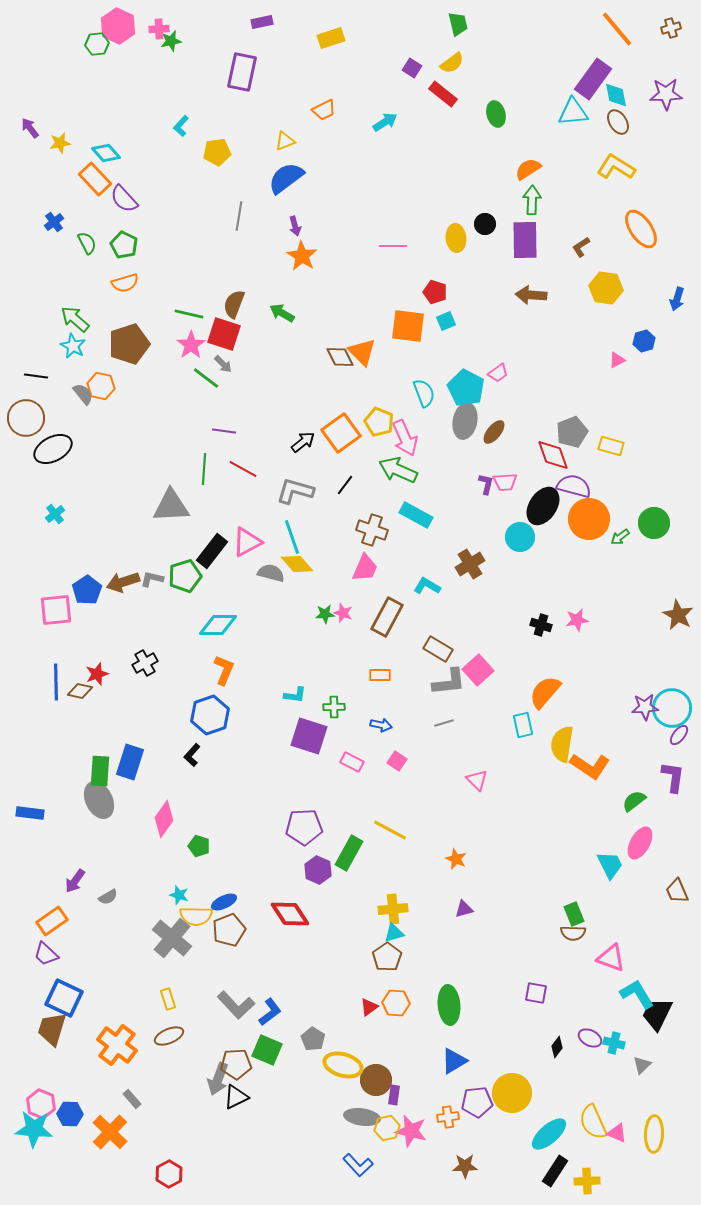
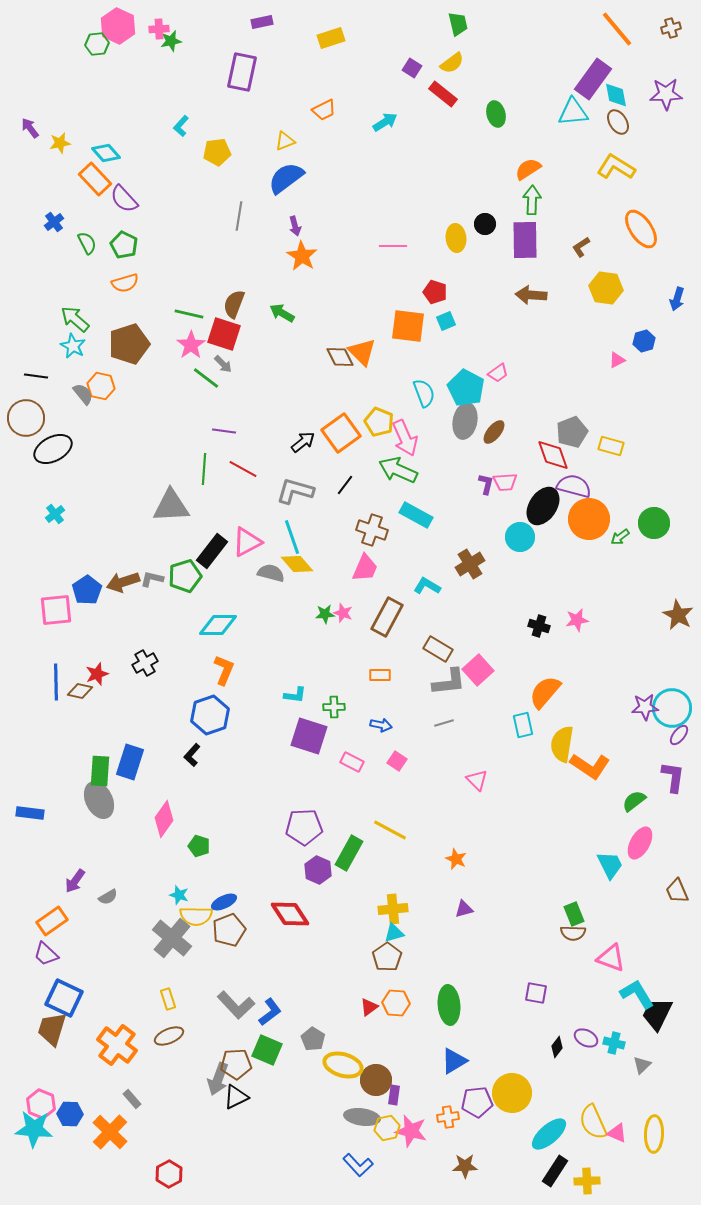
black cross at (541, 625): moved 2 px left, 1 px down
purple ellipse at (590, 1038): moved 4 px left
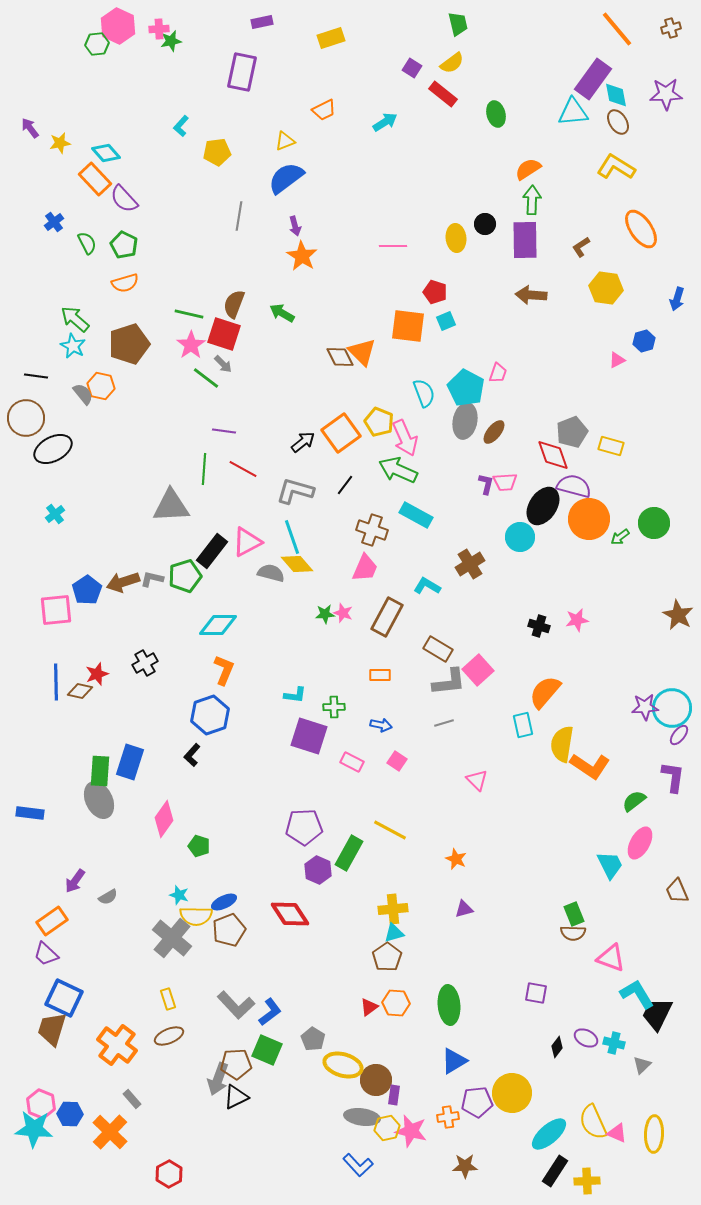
pink trapezoid at (498, 373): rotated 35 degrees counterclockwise
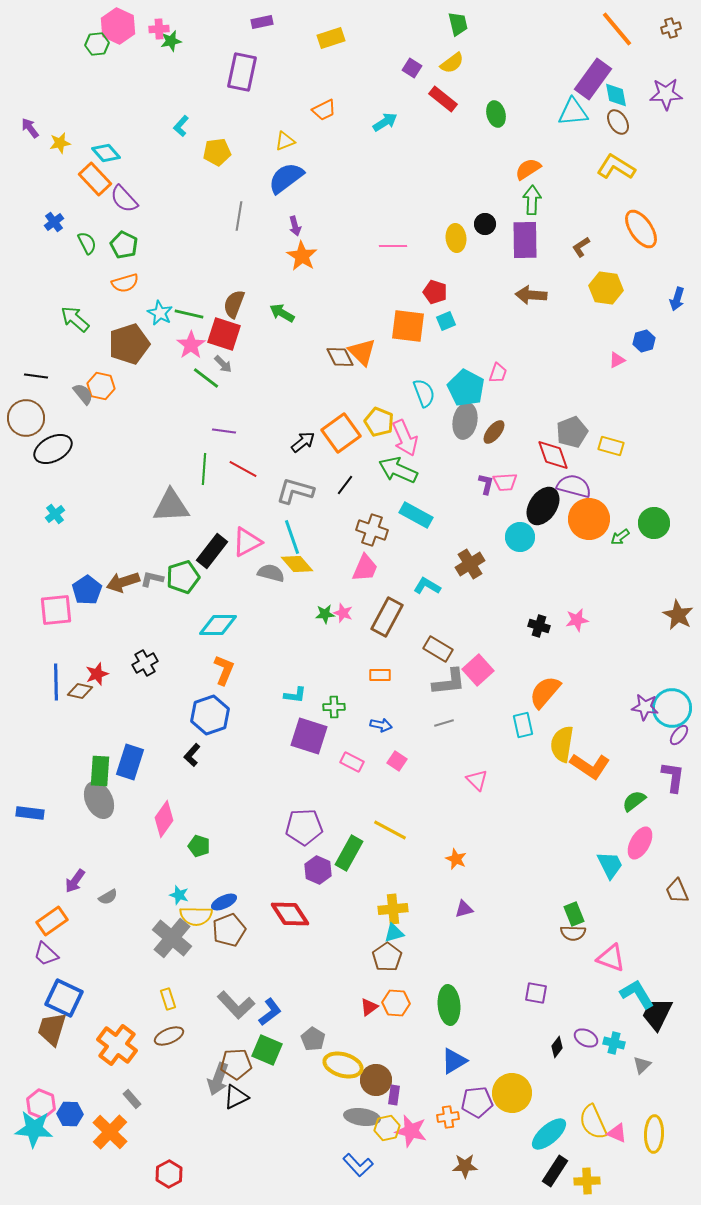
red rectangle at (443, 94): moved 5 px down
cyan star at (73, 346): moved 87 px right, 33 px up
green pentagon at (185, 576): moved 2 px left, 1 px down
purple star at (645, 707): rotated 12 degrees clockwise
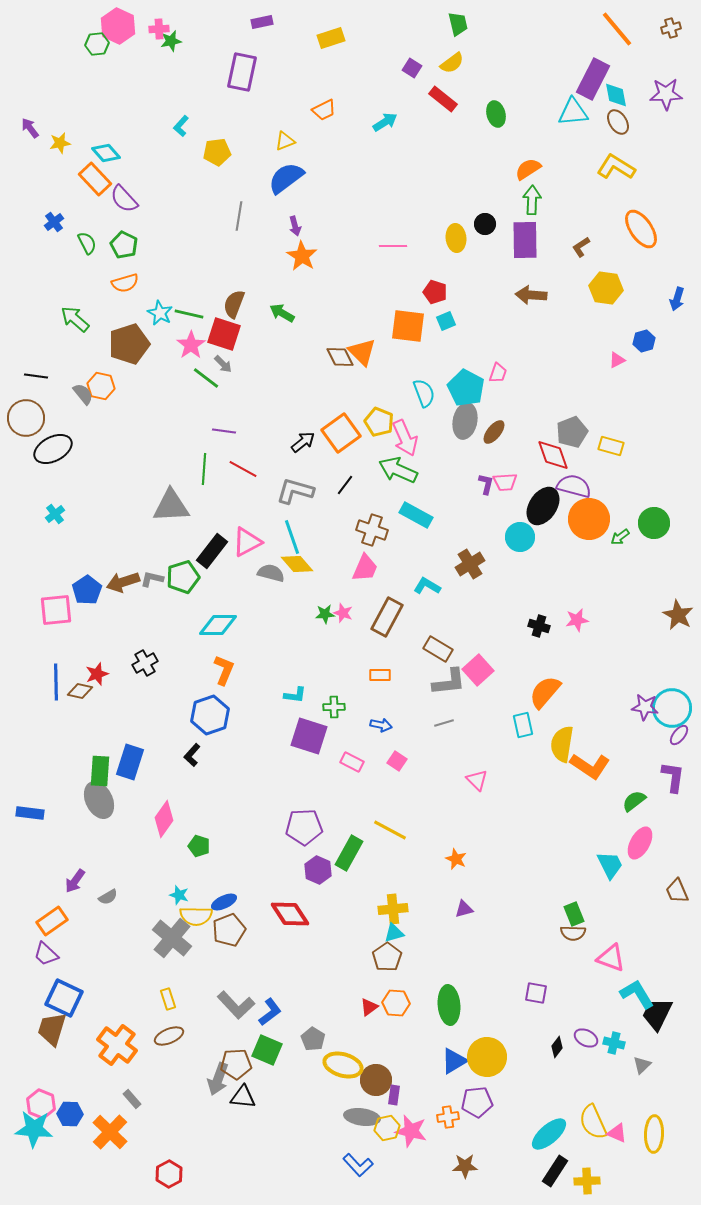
purple rectangle at (593, 79): rotated 9 degrees counterclockwise
yellow circle at (512, 1093): moved 25 px left, 36 px up
black triangle at (236, 1097): moved 7 px right; rotated 32 degrees clockwise
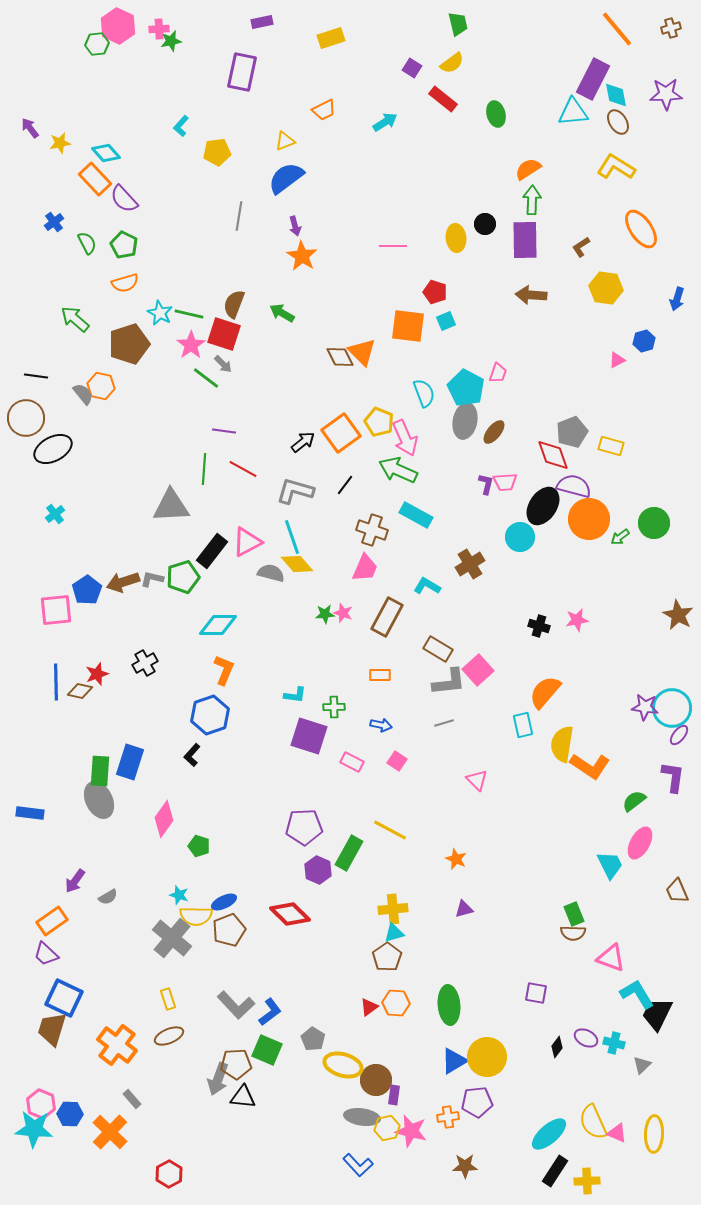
red diamond at (290, 914): rotated 12 degrees counterclockwise
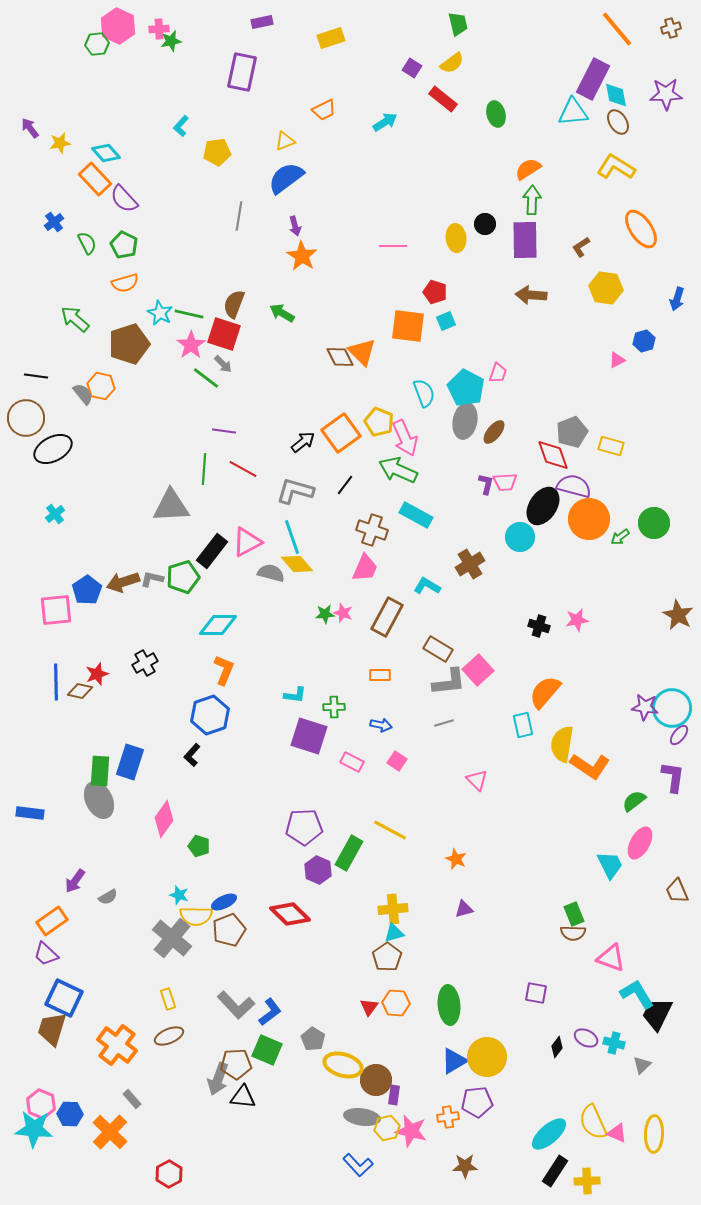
red triangle at (369, 1007): rotated 18 degrees counterclockwise
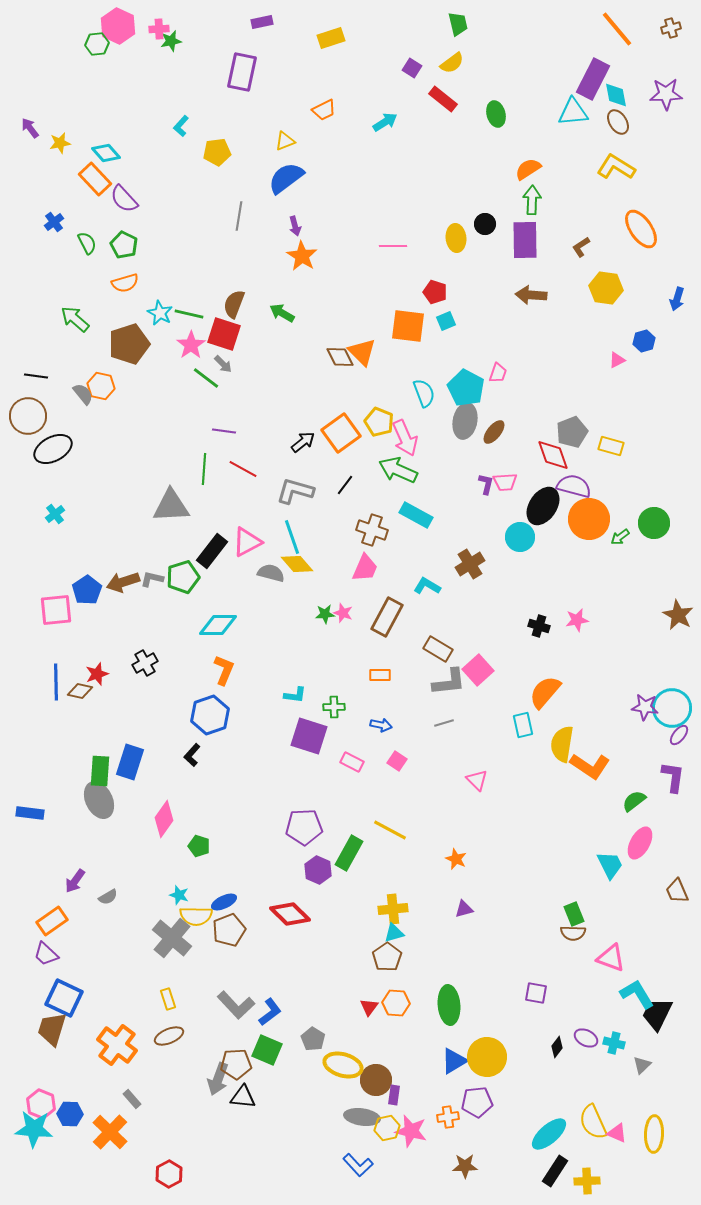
brown circle at (26, 418): moved 2 px right, 2 px up
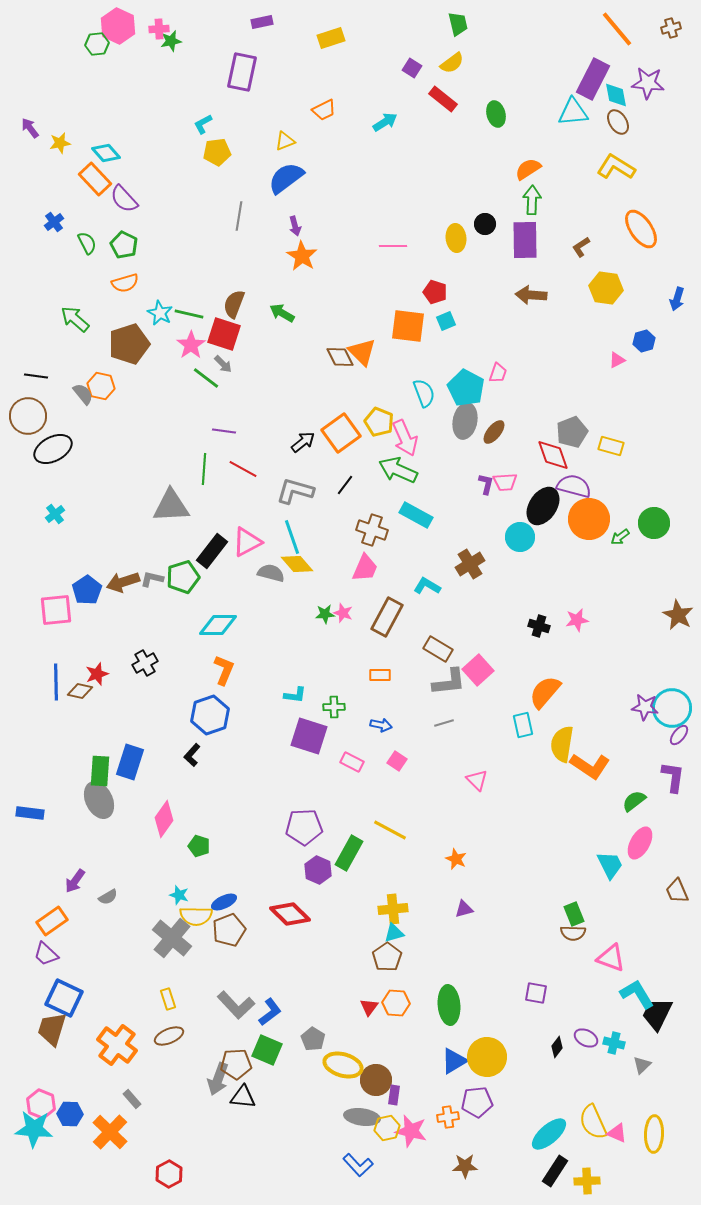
purple star at (666, 94): moved 18 px left, 11 px up; rotated 8 degrees clockwise
cyan L-shape at (181, 126): moved 22 px right, 2 px up; rotated 20 degrees clockwise
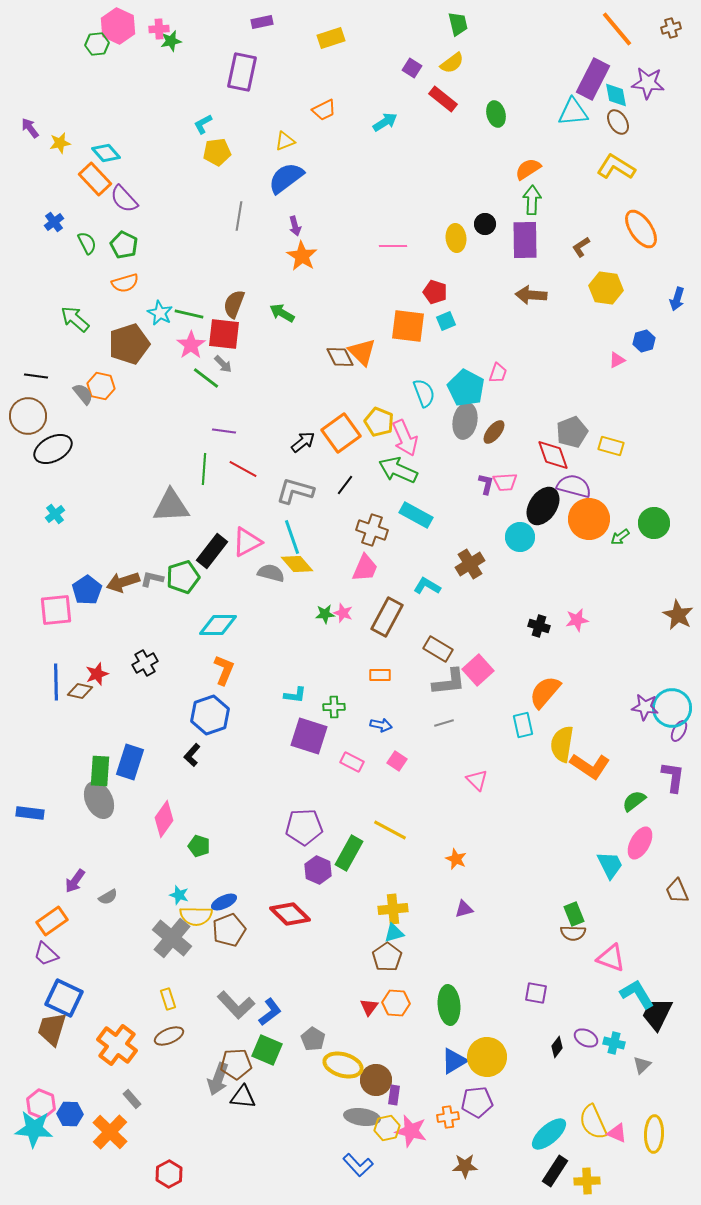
red square at (224, 334): rotated 12 degrees counterclockwise
purple ellipse at (679, 735): moved 4 px up; rotated 10 degrees counterclockwise
